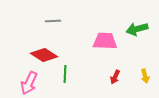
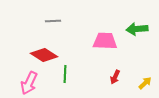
green arrow: rotated 10 degrees clockwise
yellow arrow: moved 7 px down; rotated 120 degrees counterclockwise
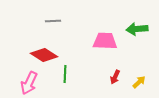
yellow arrow: moved 6 px left, 1 px up
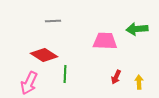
red arrow: moved 1 px right
yellow arrow: rotated 48 degrees counterclockwise
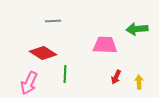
pink trapezoid: moved 4 px down
red diamond: moved 1 px left, 2 px up
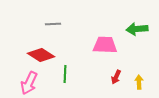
gray line: moved 3 px down
red diamond: moved 2 px left, 2 px down
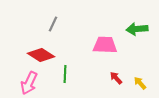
gray line: rotated 63 degrees counterclockwise
red arrow: moved 1 px down; rotated 112 degrees clockwise
yellow arrow: moved 1 px right, 1 px down; rotated 40 degrees counterclockwise
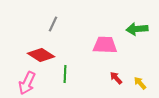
pink arrow: moved 2 px left
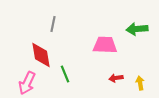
gray line: rotated 14 degrees counterclockwise
red diamond: rotated 48 degrees clockwise
green line: rotated 24 degrees counterclockwise
red arrow: rotated 56 degrees counterclockwise
yellow arrow: rotated 32 degrees clockwise
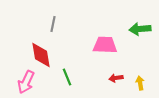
green arrow: moved 3 px right
green line: moved 2 px right, 3 px down
pink arrow: moved 1 px left, 1 px up
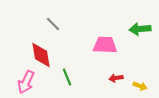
gray line: rotated 56 degrees counterclockwise
yellow arrow: moved 3 px down; rotated 120 degrees clockwise
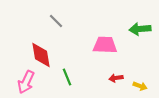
gray line: moved 3 px right, 3 px up
